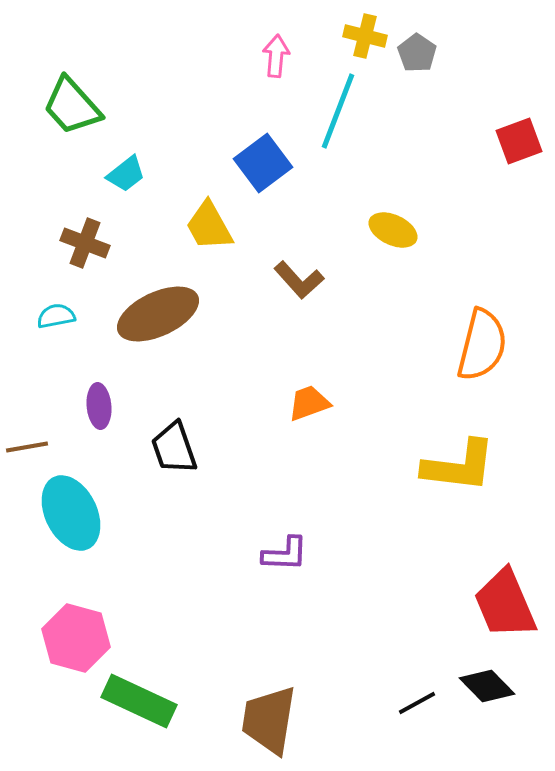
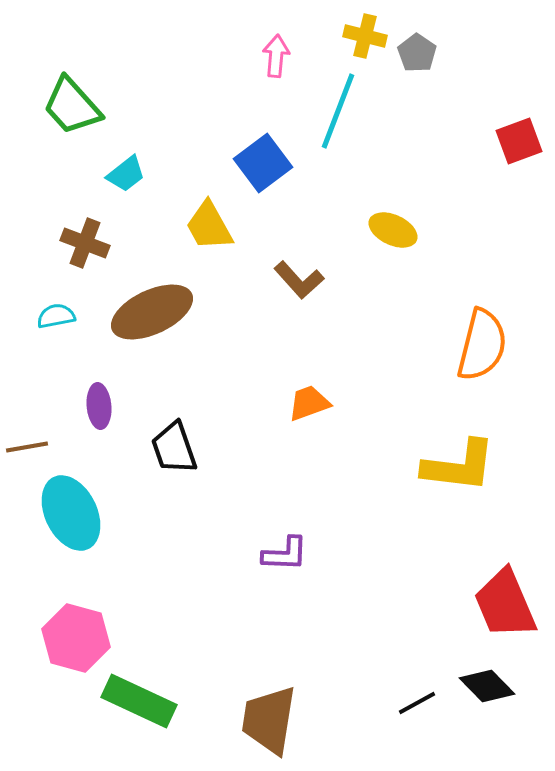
brown ellipse: moved 6 px left, 2 px up
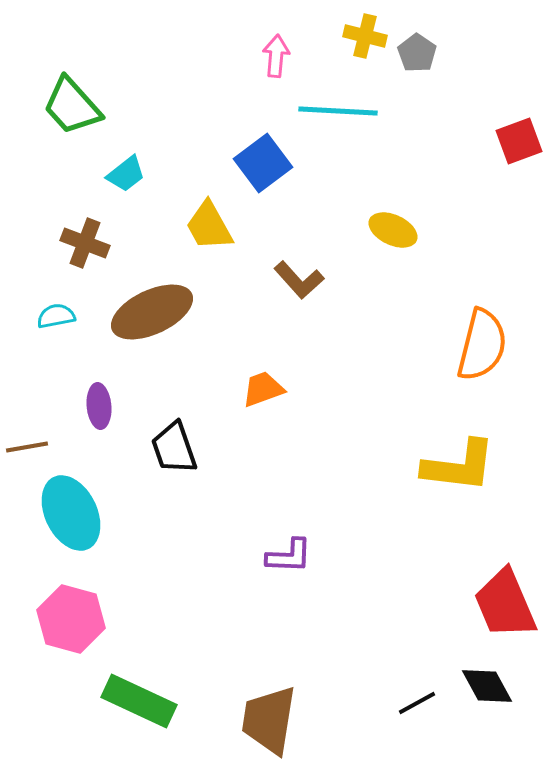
cyan line: rotated 72 degrees clockwise
orange trapezoid: moved 46 px left, 14 px up
purple L-shape: moved 4 px right, 2 px down
pink hexagon: moved 5 px left, 19 px up
black diamond: rotated 16 degrees clockwise
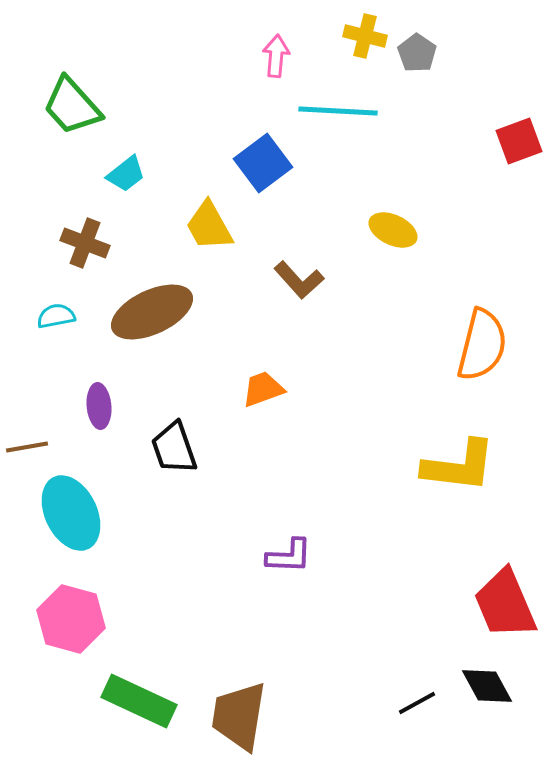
brown trapezoid: moved 30 px left, 4 px up
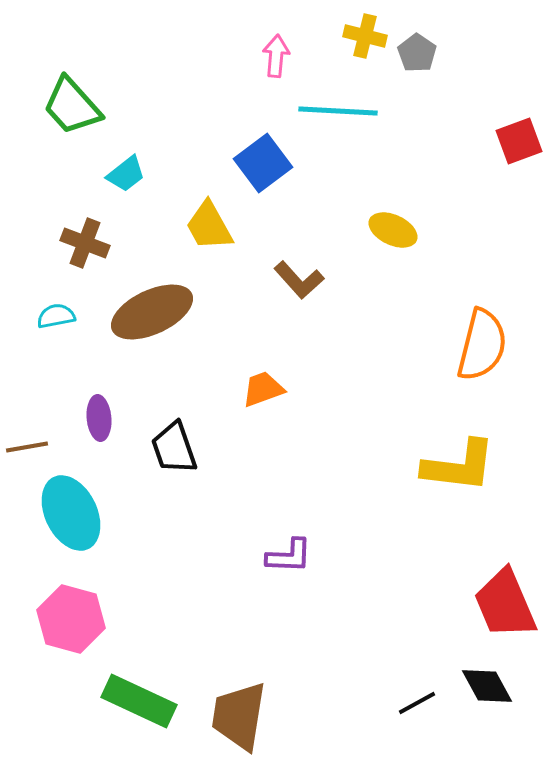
purple ellipse: moved 12 px down
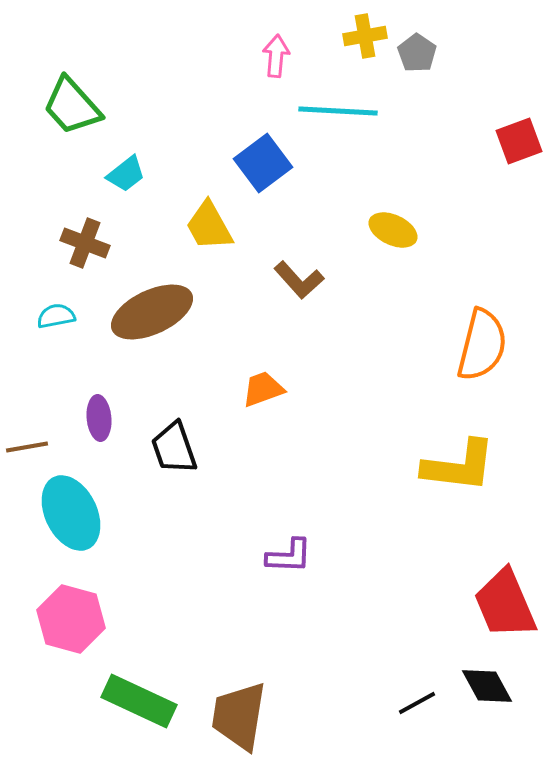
yellow cross: rotated 24 degrees counterclockwise
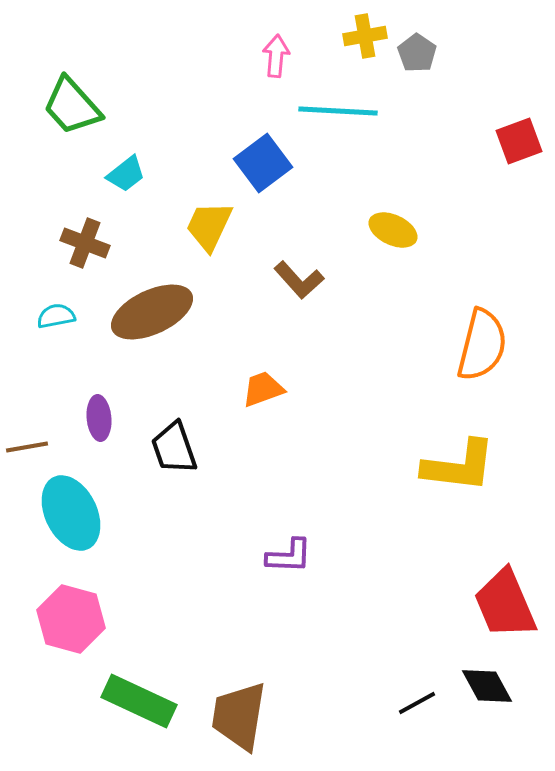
yellow trapezoid: rotated 54 degrees clockwise
